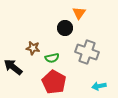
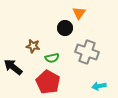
brown star: moved 2 px up
red pentagon: moved 6 px left
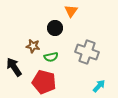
orange triangle: moved 8 px left, 2 px up
black circle: moved 10 px left
green semicircle: moved 1 px left, 1 px up
black arrow: moved 1 px right; rotated 18 degrees clockwise
red pentagon: moved 4 px left; rotated 15 degrees counterclockwise
cyan arrow: rotated 144 degrees clockwise
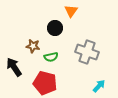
red pentagon: moved 1 px right, 1 px down
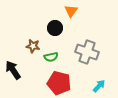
black arrow: moved 1 px left, 3 px down
red pentagon: moved 14 px right
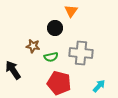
gray cross: moved 6 px left, 1 px down; rotated 15 degrees counterclockwise
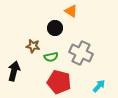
orange triangle: rotated 32 degrees counterclockwise
gray cross: rotated 20 degrees clockwise
black arrow: moved 1 px right, 1 px down; rotated 48 degrees clockwise
red pentagon: moved 1 px up
